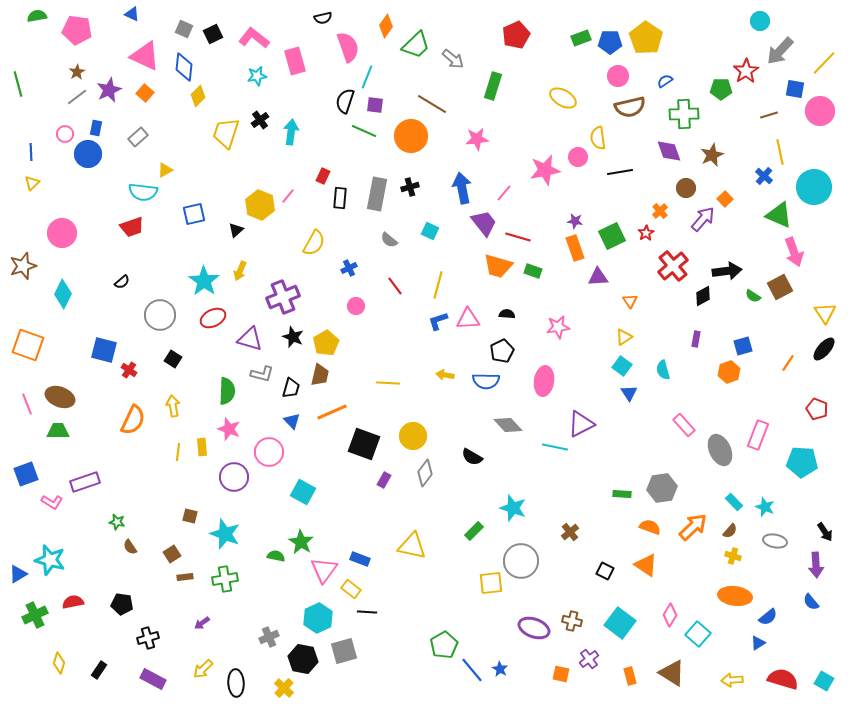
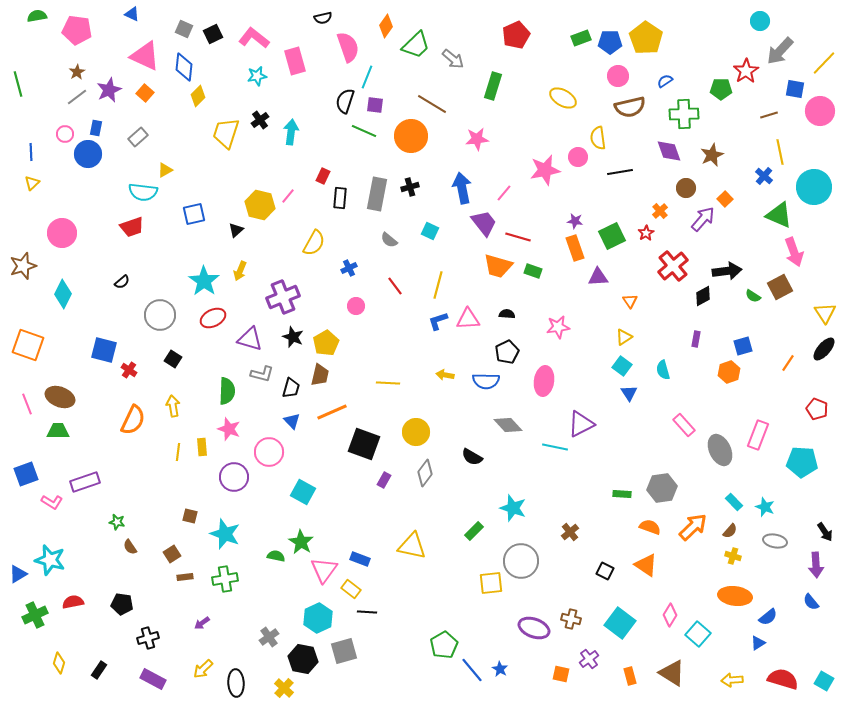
yellow hexagon at (260, 205): rotated 8 degrees counterclockwise
black pentagon at (502, 351): moved 5 px right, 1 px down
yellow circle at (413, 436): moved 3 px right, 4 px up
brown cross at (572, 621): moved 1 px left, 2 px up
gray cross at (269, 637): rotated 12 degrees counterclockwise
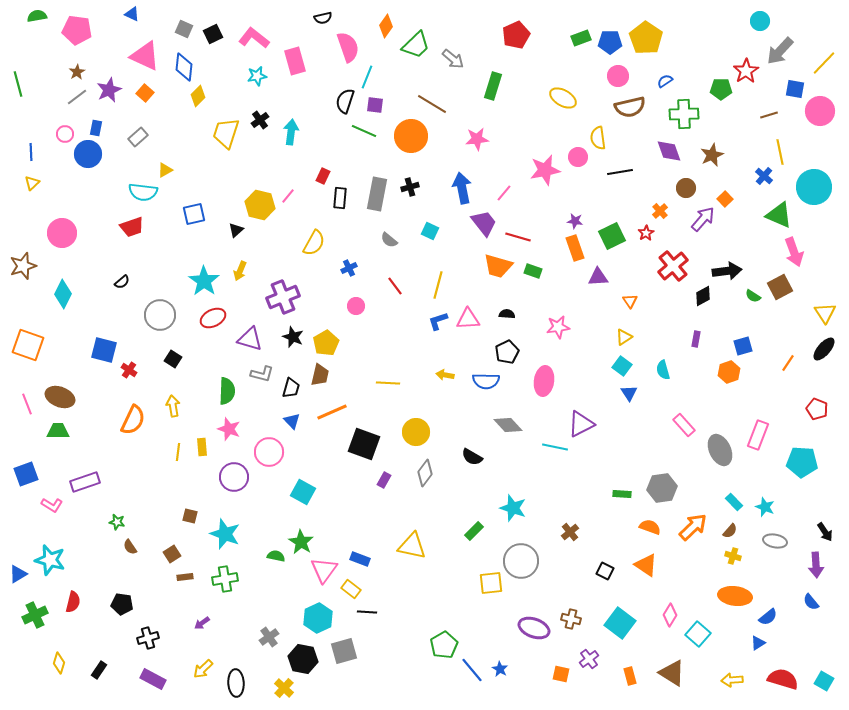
pink L-shape at (52, 502): moved 3 px down
red semicircle at (73, 602): rotated 115 degrees clockwise
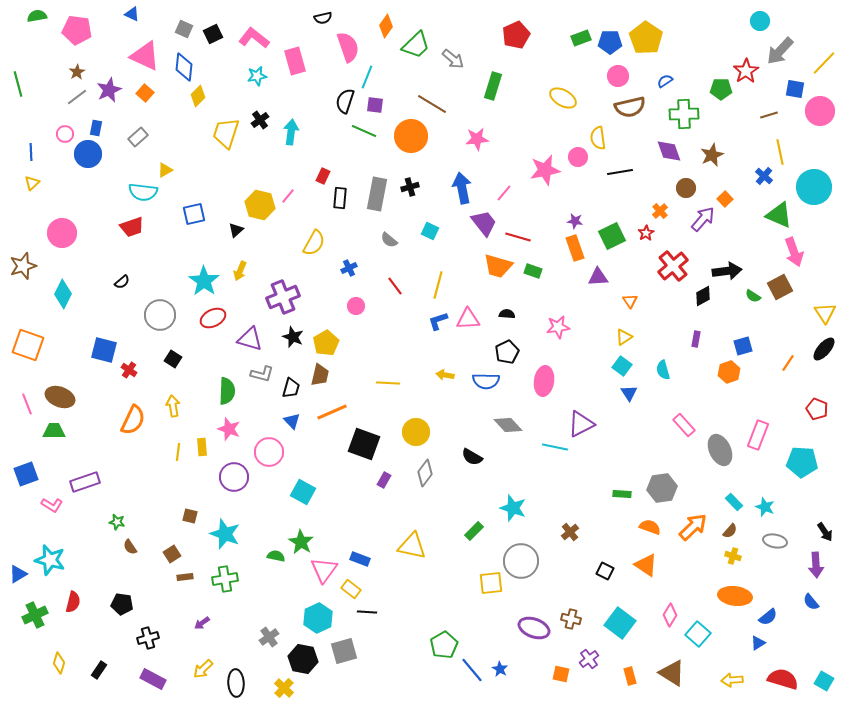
green trapezoid at (58, 431): moved 4 px left
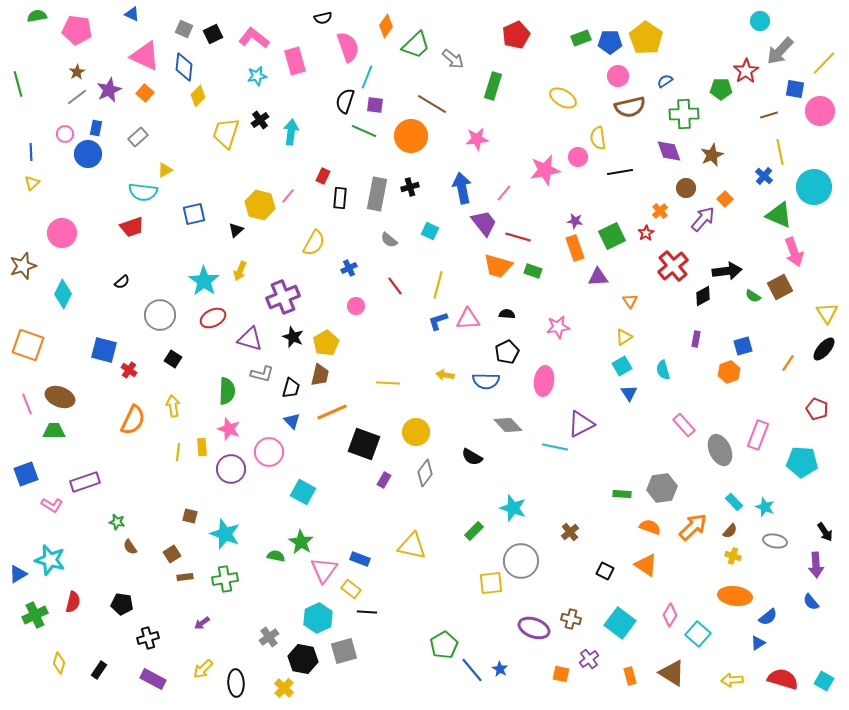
yellow triangle at (825, 313): moved 2 px right
cyan square at (622, 366): rotated 24 degrees clockwise
purple circle at (234, 477): moved 3 px left, 8 px up
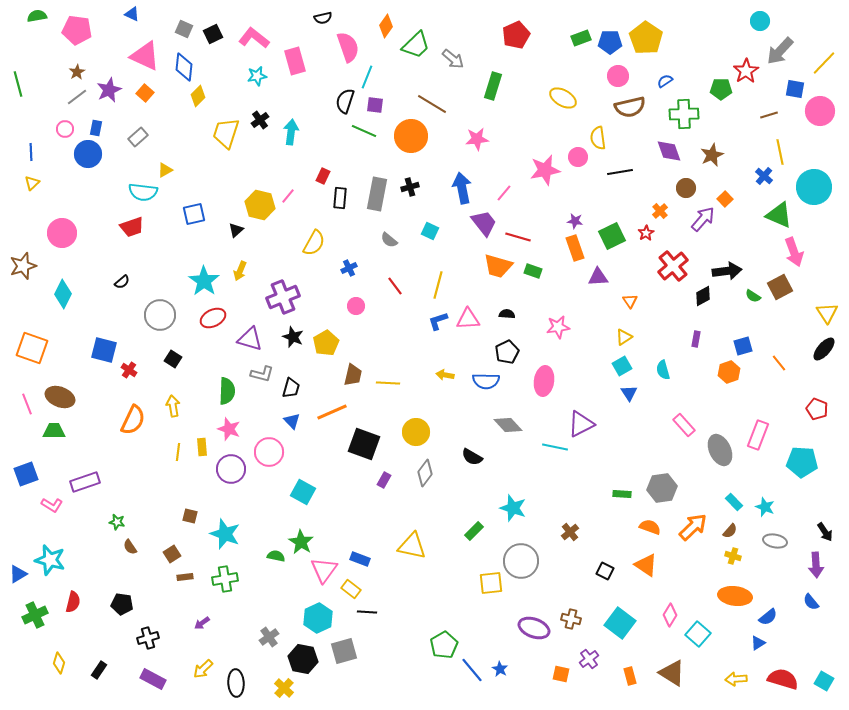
pink circle at (65, 134): moved 5 px up
orange square at (28, 345): moved 4 px right, 3 px down
orange line at (788, 363): moved 9 px left; rotated 72 degrees counterclockwise
brown trapezoid at (320, 375): moved 33 px right
yellow arrow at (732, 680): moved 4 px right, 1 px up
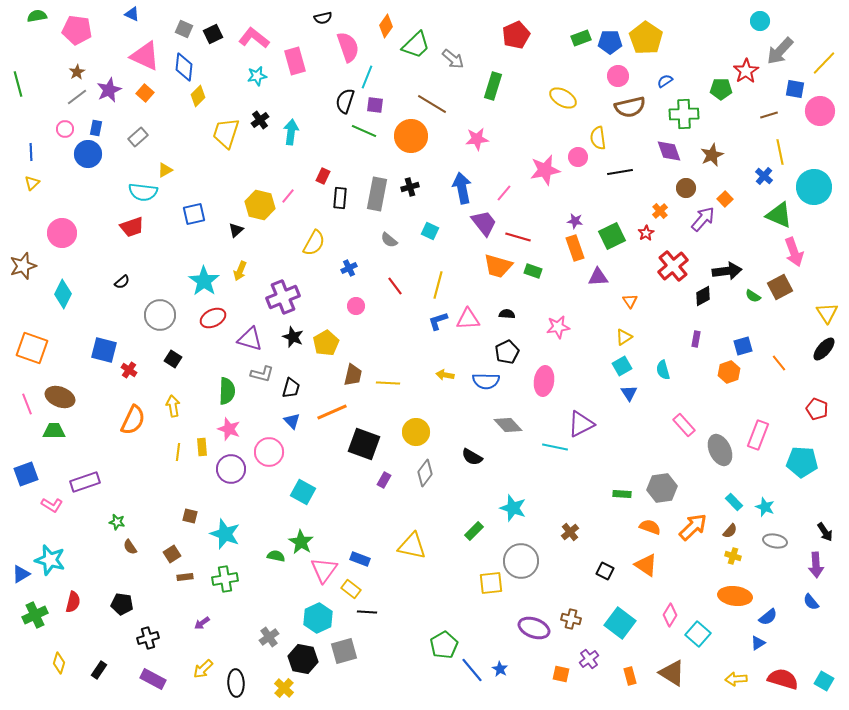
blue triangle at (18, 574): moved 3 px right
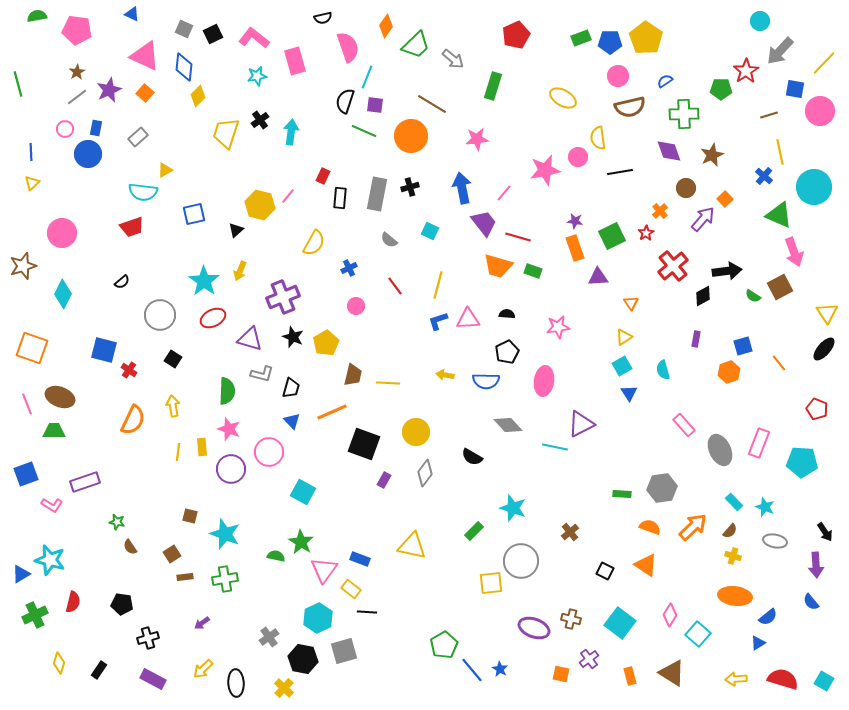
orange triangle at (630, 301): moved 1 px right, 2 px down
pink rectangle at (758, 435): moved 1 px right, 8 px down
